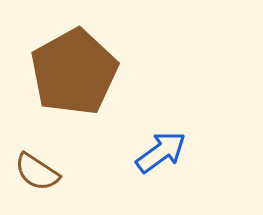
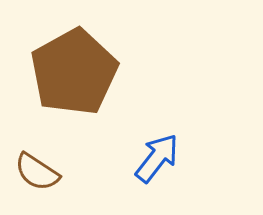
blue arrow: moved 4 px left, 6 px down; rotated 16 degrees counterclockwise
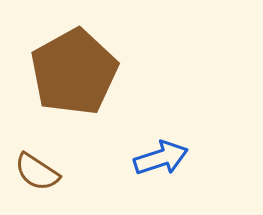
blue arrow: moved 4 px right; rotated 34 degrees clockwise
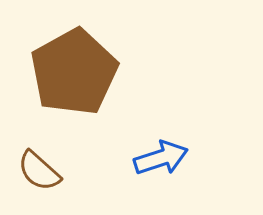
brown semicircle: moved 2 px right, 1 px up; rotated 9 degrees clockwise
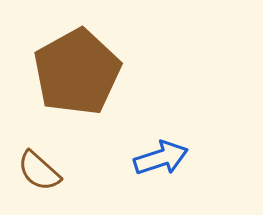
brown pentagon: moved 3 px right
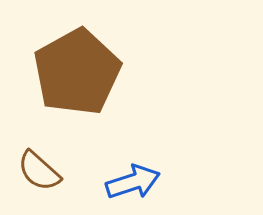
blue arrow: moved 28 px left, 24 px down
